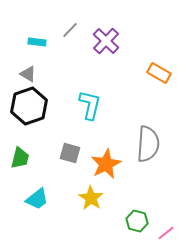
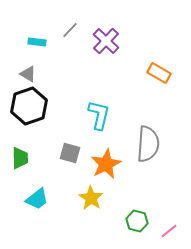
cyan L-shape: moved 9 px right, 10 px down
green trapezoid: rotated 15 degrees counterclockwise
pink line: moved 3 px right, 2 px up
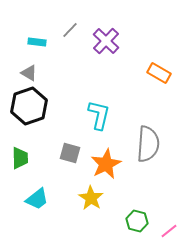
gray triangle: moved 1 px right, 1 px up
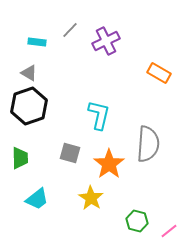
purple cross: rotated 20 degrees clockwise
orange star: moved 3 px right; rotated 8 degrees counterclockwise
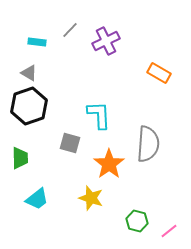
cyan L-shape: rotated 16 degrees counterclockwise
gray square: moved 10 px up
yellow star: rotated 15 degrees counterclockwise
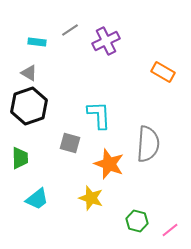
gray line: rotated 12 degrees clockwise
orange rectangle: moved 4 px right, 1 px up
orange star: rotated 16 degrees counterclockwise
pink line: moved 1 px right, 1 px up
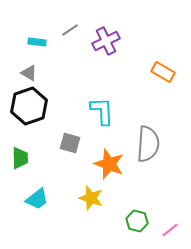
cyan L-shape: moved 3 px right, 4 px up
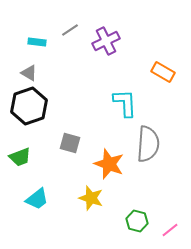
cyan L-shape: moved 23 px right, 8 px up
green trapezoid: moved 1 px up; rotated 70 degrees clockwise
